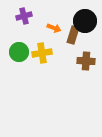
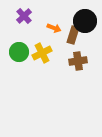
purple cross: rotated 28 degrees counterclockwise
yellow cross: rotated 18 degrees counterclockwise
brown cross: moved 8 px left; rotated 12 degrees counterclockwise
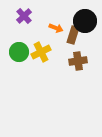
orange arrow: moved 2 px right
yellow cross: moved 1 px left, 1 px up
